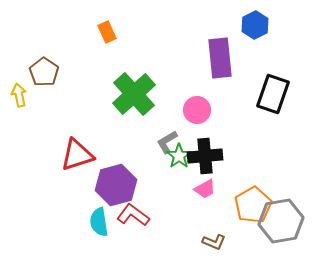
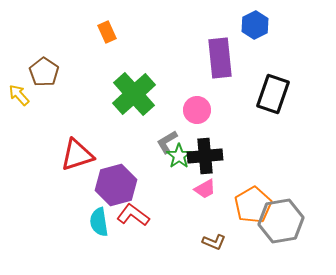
yellow arrow: rotated 30 degrees counterclockwise
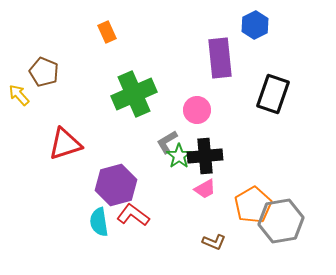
brown pentagon: rotated 12 degrees counterclockwise
green cross: rotated 18 degrees clockwise
red triangle: moved 12 px left, 11 px up
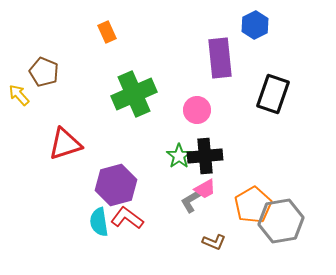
gray L-shape: moved 24 px right, 59 px down
red L-shape: moved 6 px left, 3 px down
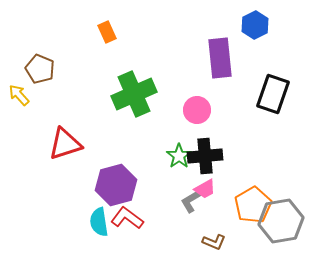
brown pentagon: moved 4 px left, 3 px up
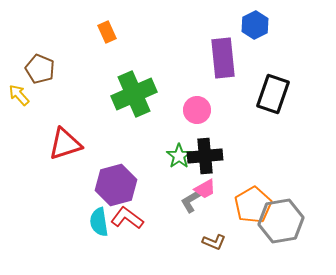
purple rectangle: moved 3 px right
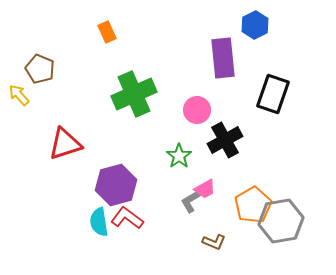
black cross: moved 20 px right, 16 px up; rotated 24 degrees counterclockwise
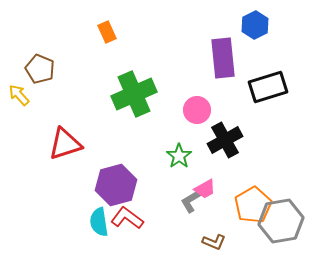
black rectangle: moved 5 px left, 7 px up; rotated 54 degrees clockwise
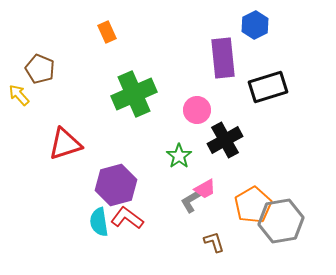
brown L-shape: rotated 130 degrees counterclockwise
